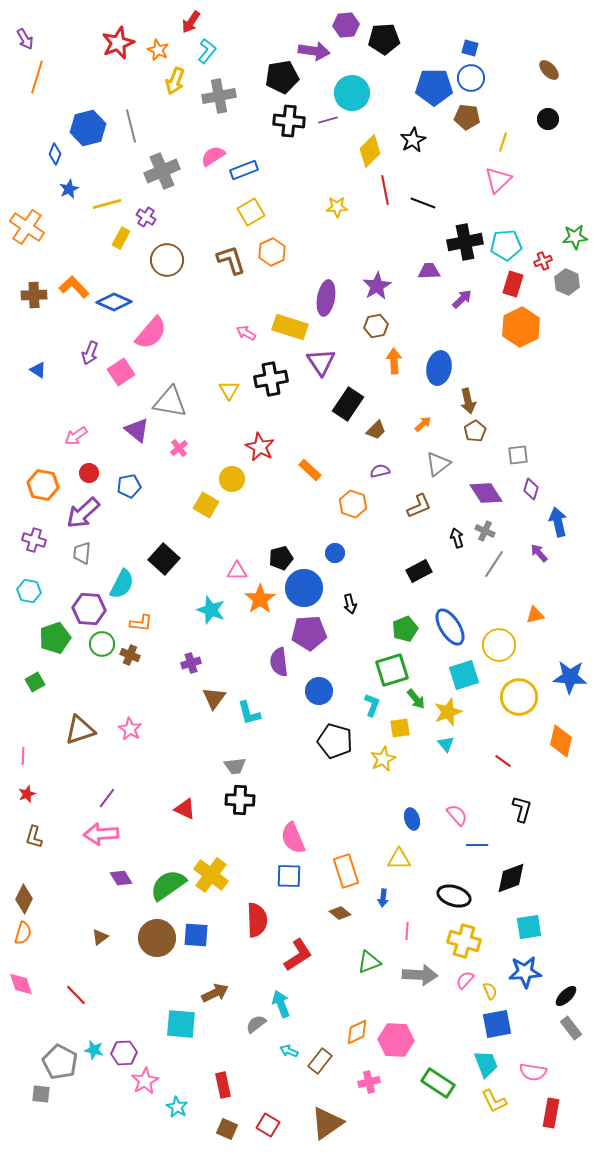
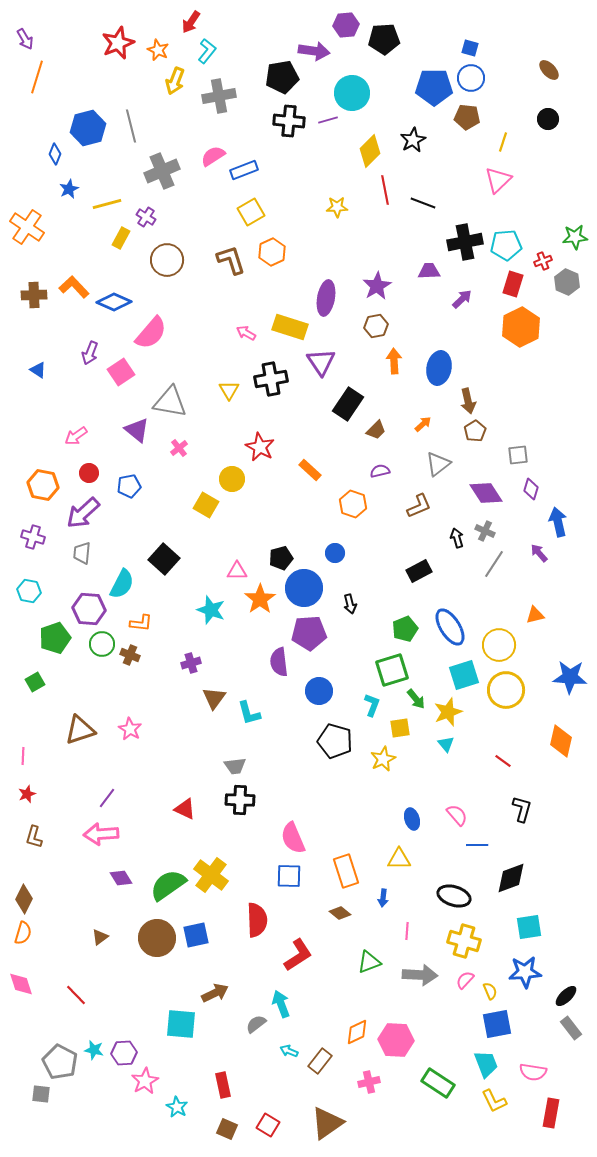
purple cross at (34, 540): moved 1 px left, 3 px up
yellow circle at (519, 697): moved 13 px left, 7 px up
blue square at (196, 935): rotated 16 degrees counterclockwise
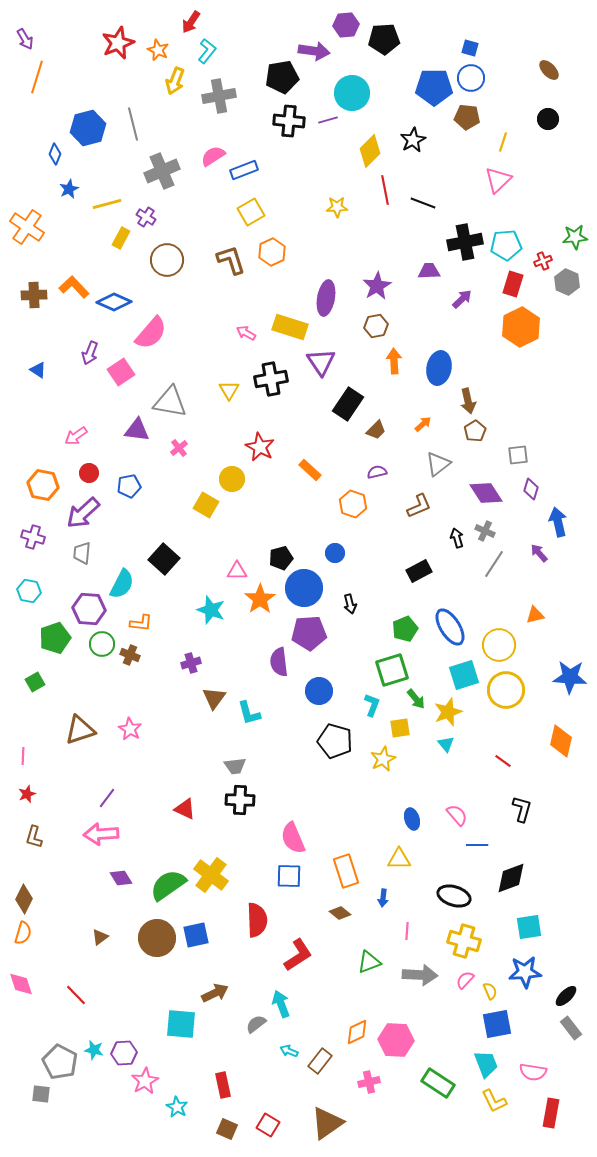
gray line at (131, 126): moved 2 px right, 2 px up
purple triangle at (137, 430): rotated 32 degrees counterclockwise
purple semicircle at (380, 471): moved 3 px left, 1 px down
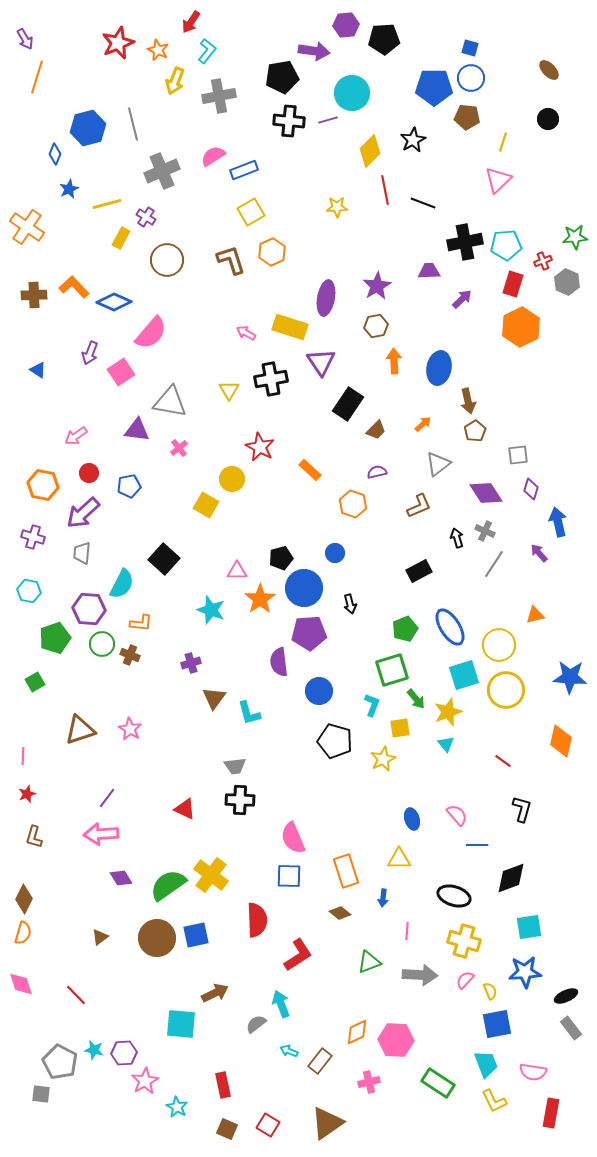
black ellipse at (566, 996): rotated 20 degrees clockwise
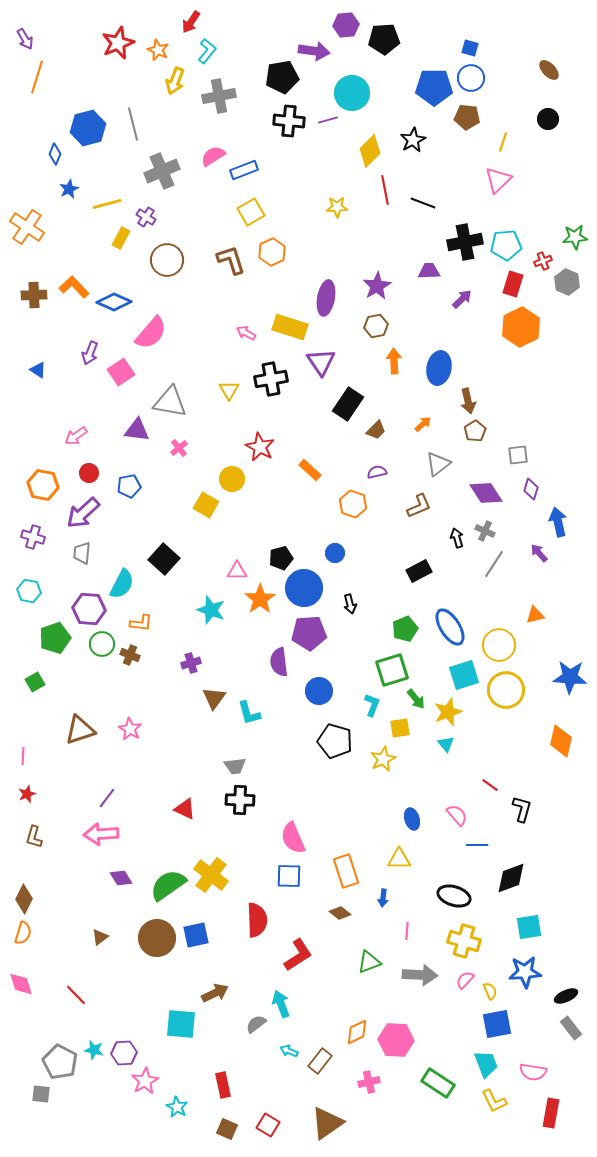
red line at (503, 761): moved 13 px left, 24 px down
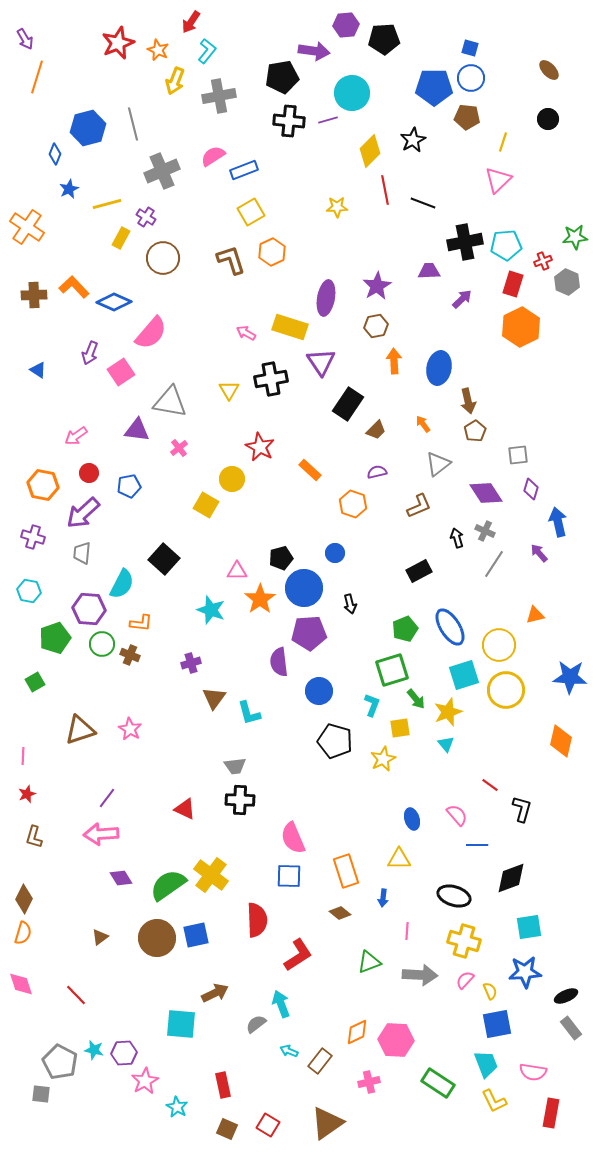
brown circle at (167, 260): moved 4 px left, 2 px up
orange arrow at (423, 424): rotated 84 degrees counterclockwise
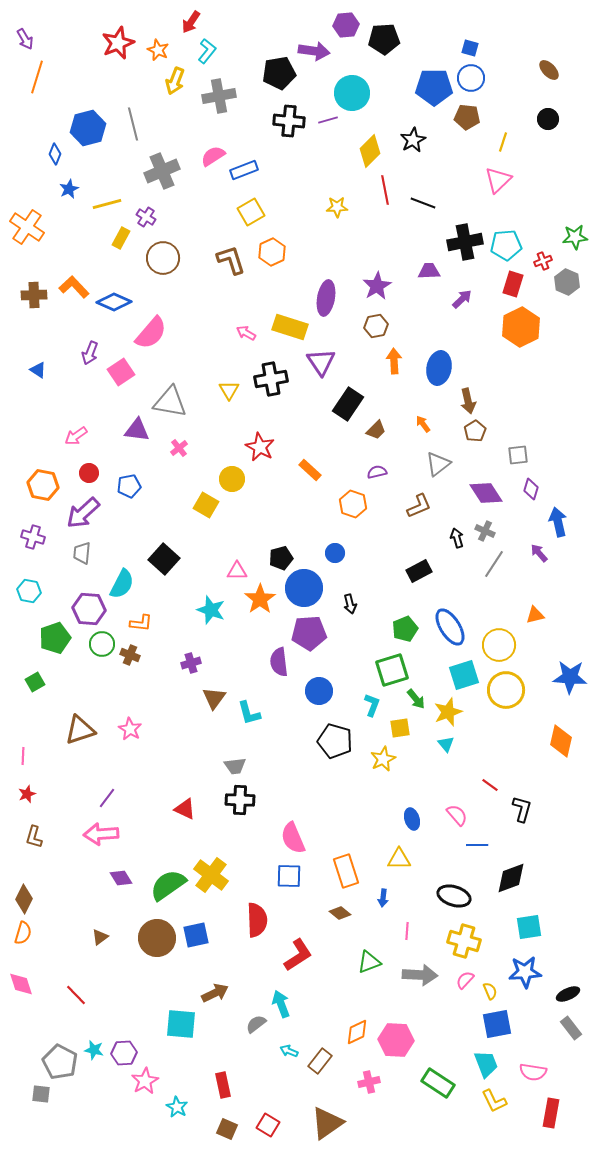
black pentagon at (282, 77): moved 3 px left, 4 px up
black ellipse at (566, 996): moved 2 px right, 2 px up
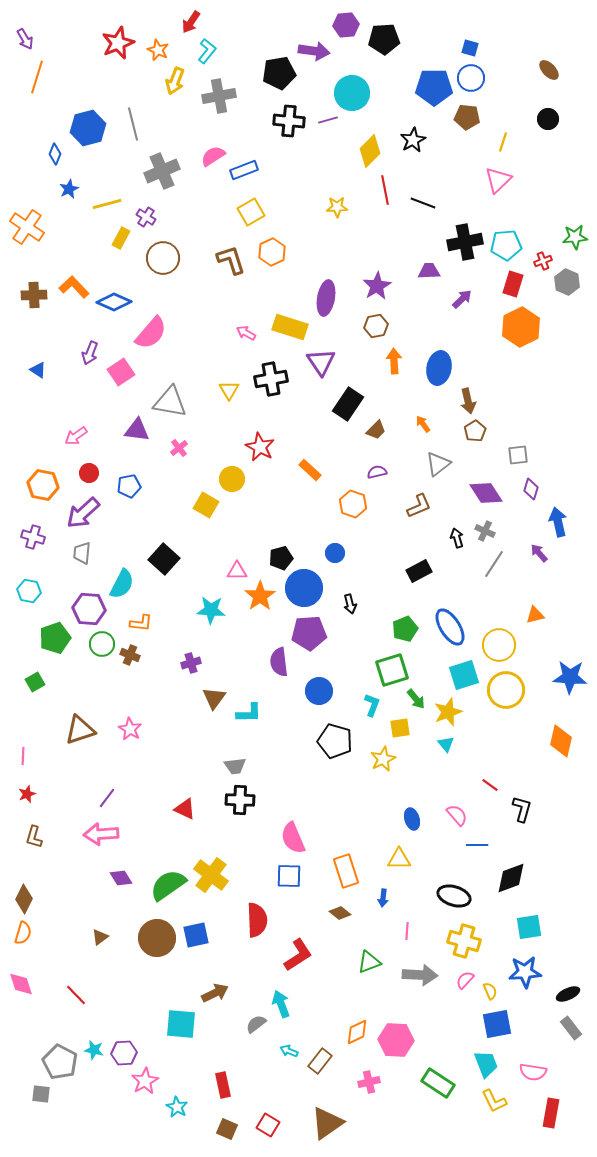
orange star at (260, 599): moved 3 px up
cyan star at (211, 610): rotated 16 degrees counterclockwise
cyan L-shape at (249, 713): rotated 76 degrees counterclockwise
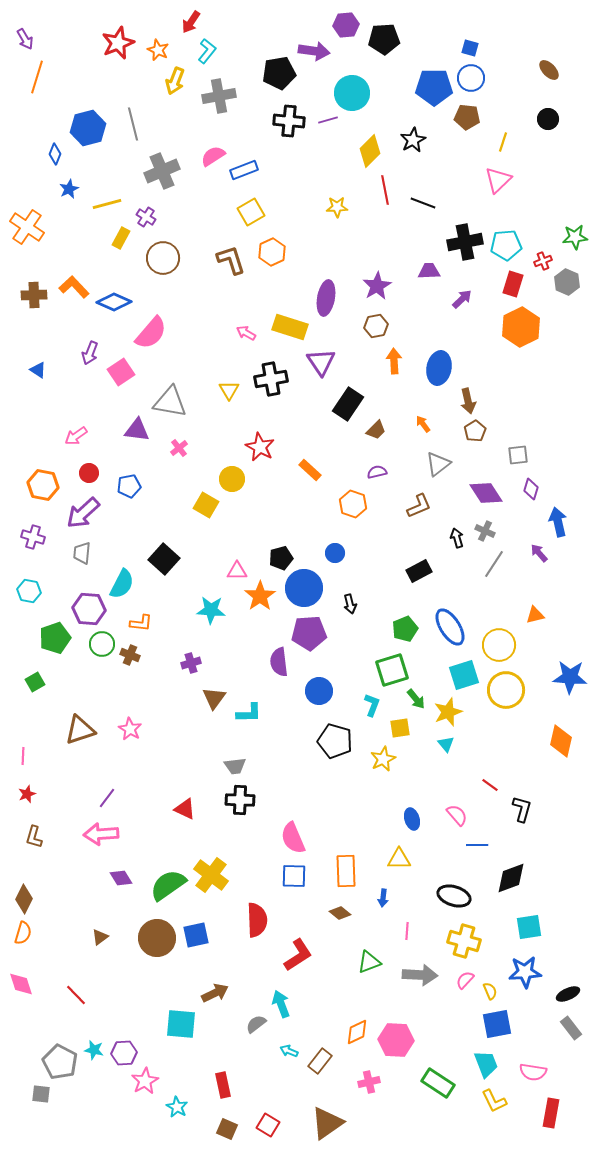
orange rectangle at (346, 871): rotated 16 degrees clockwise
blue square at (289, 876): moved 5 px right
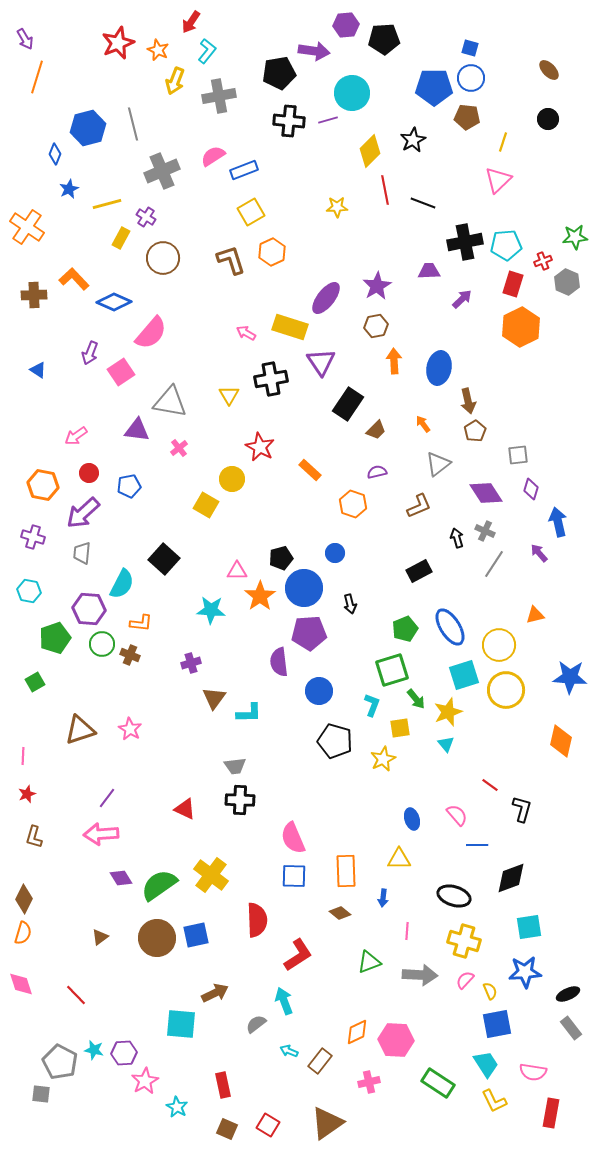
orange L-shape at (74, 287): moved 8 px up
purple ellipse at (326, 298): rotated 28 degrees clockwise
yellow triangle at (229, 390): moved 5 px down
green semicircle at (168, 885): moved 9 px left
cyan arrow at (281, 1004): moved 3 px right, 3 px up
cyan trapezoid at (486, 1064): rotated 12 degrees counterclockwise
